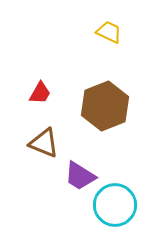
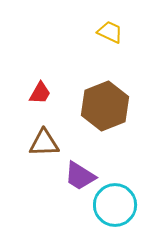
yellow trapezoid: moved 1 px right
brown triangle: rotated 24 degrees counterclockwise
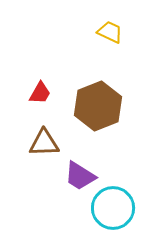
brown hexagon: moved 7 px left
cyan circle: moved 2 px left, 3 px down
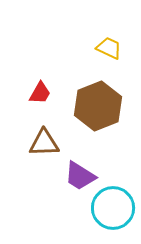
yellow trapezoid: moved 1 px left, 16 px down
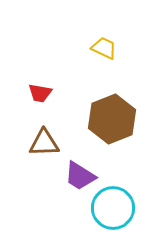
yellow trapezoid: moved 5 px left
red trapezoid: rotated 70 degrees clockwise
brown hexagon: moved 14 px right, 13 px down
